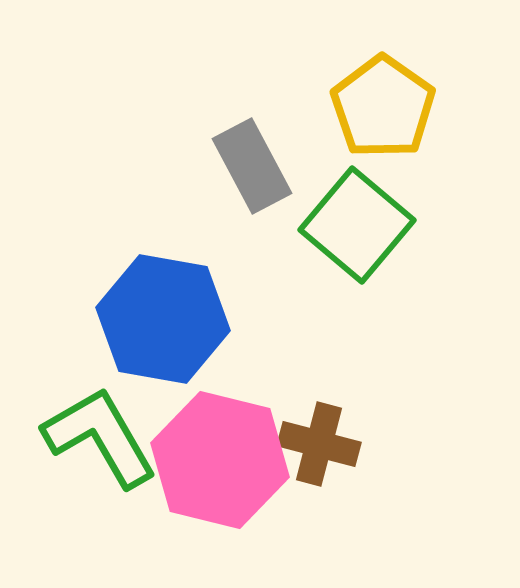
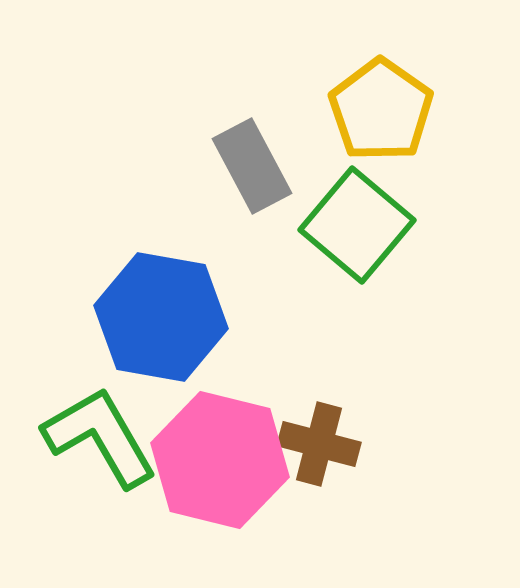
yellow pentagon: moved 2 px left, 3 px down
blue hexagon: moved 2 px left, 2 px up
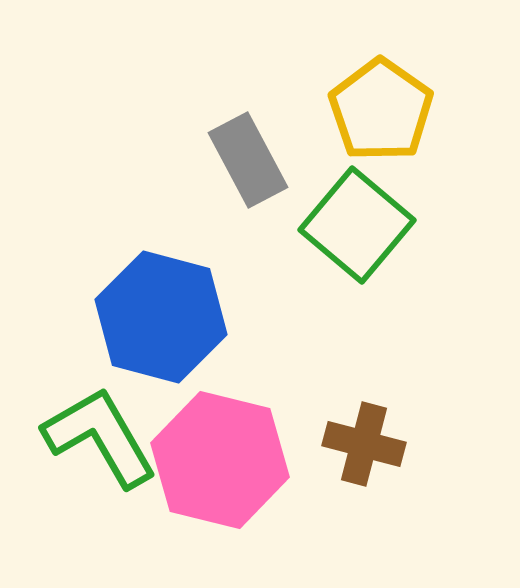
gray rectangle: moved 4 px left, 6 px up
blue hexagon: rotated 5 degrees clockwise
brown cross: moved 45 px right
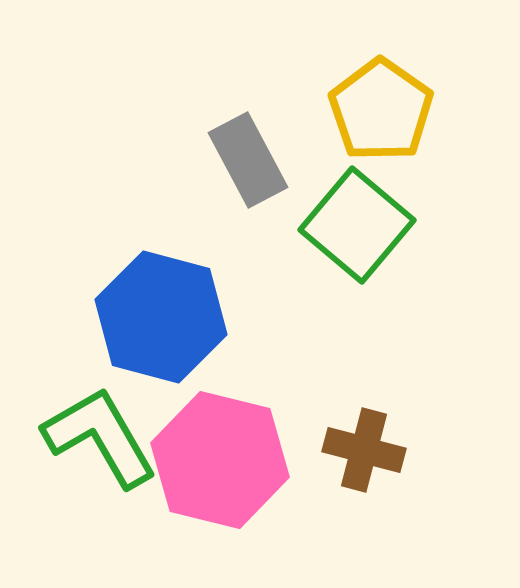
brown cross: moved 6 px down
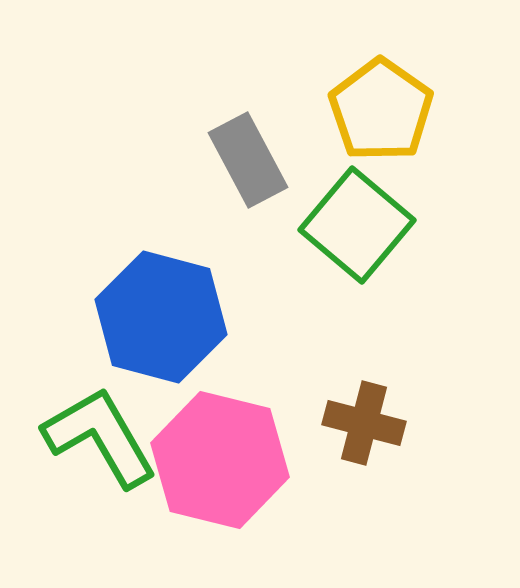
brown cross: moved 27 px up
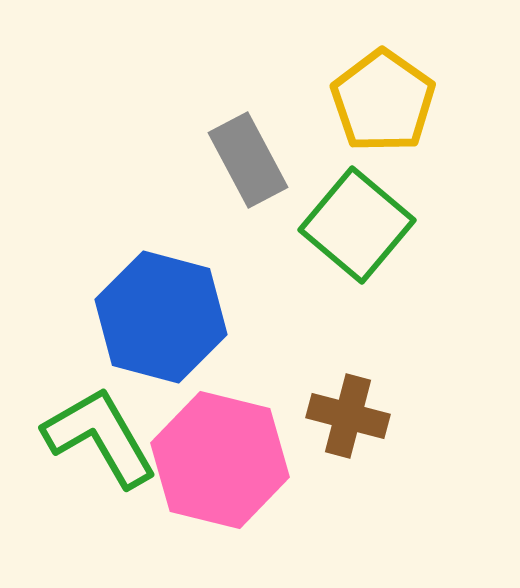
yellow pentagon: moved 2 px right, 9 px up
brown cross: moved 16 px left, 7 px up
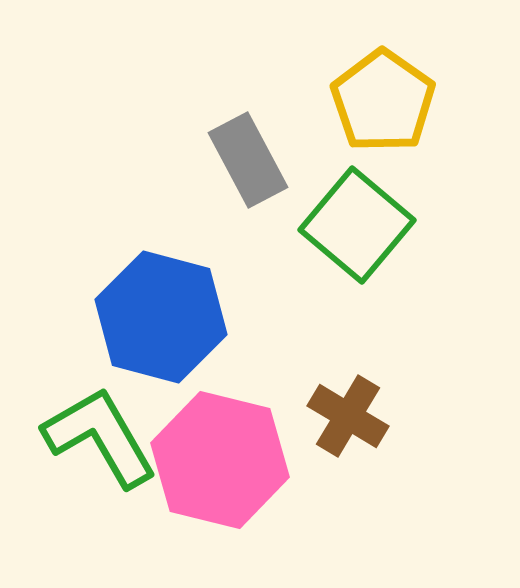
brown cross: rotated 16 degrees clockwise
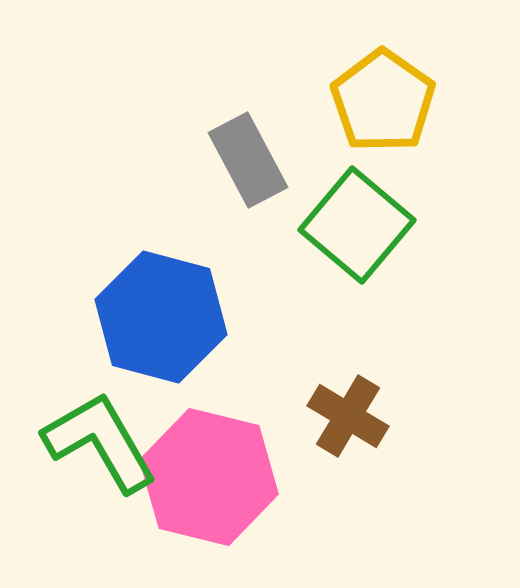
green L-shape: moved 5 px down
pink hexagon: moved 11 px left, 17 px down
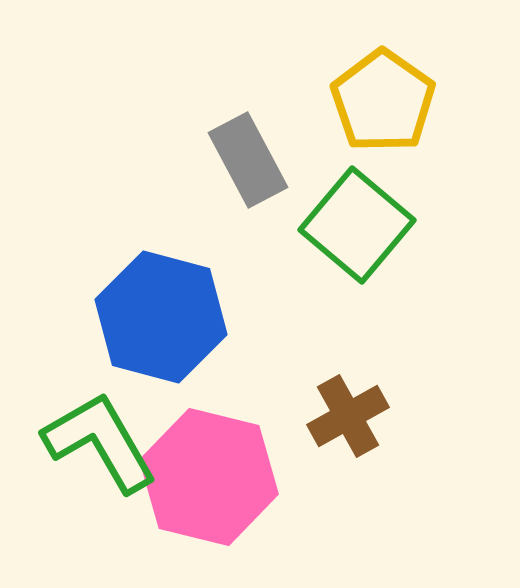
brown cross: rotated 30 degrees clockwise
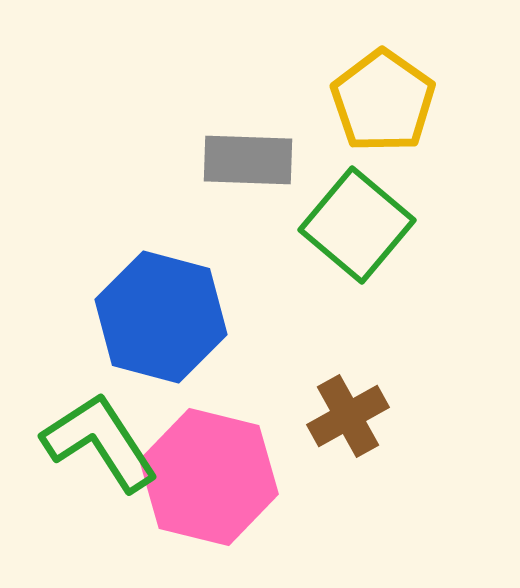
gray rectangle: rotated 60 degrees counterclockwise
green L-shape: rotated 3 degrees counterclockwise
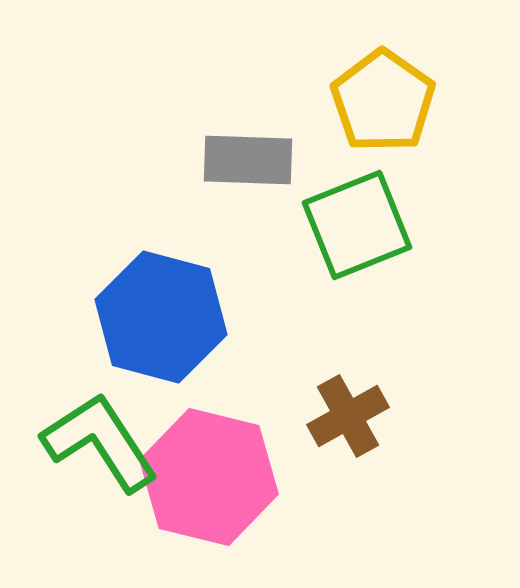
green square: rotated 28 degrees clockwise
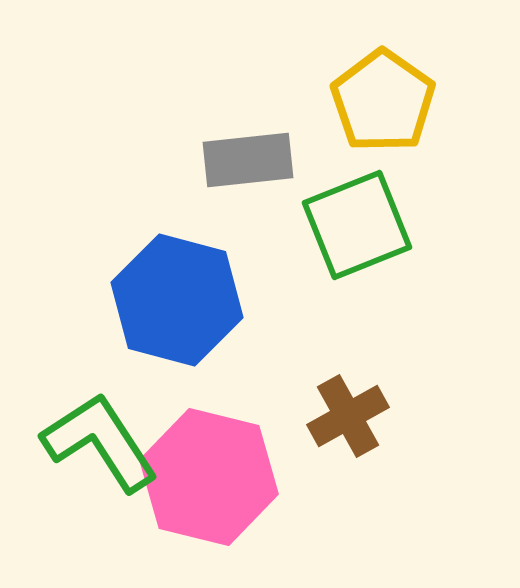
gray rectangle: rotated 8 degrees counterclockwise
blue hexagon: moved 16 px right, 17 px up
